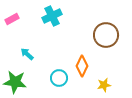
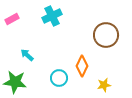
cyan arrow: moved 1 px down
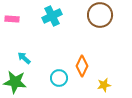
pink rectangle: rotated 32 degrees clockwise
brown circle: moved 6 px left, 20 px up
cyan arrow: moved 3 px left, 3 px down
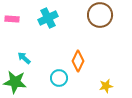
cyan cross: moved 4 px left, 2 px down
orange diamond: moved 4 px left, 5 px up
yellow star: moved 2 px right, 1 px down
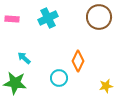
brown circle: moved 1 px left, 2 px down
green star: moved 1 px down
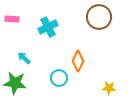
cyan cross: moved 9 px down
yellow star: moved 3 px right, 2 px down; rotated 16 degrees clockwise
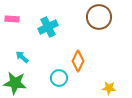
cyan arrow: moved 2 px left, 1 px up
